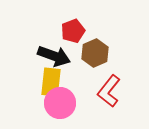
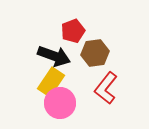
brown hexagon: rotated 16 degrees clockwise
yellow rectangle: rotated 28 degrees clockwise
red L-shape: moved 3 px left, 3 px up
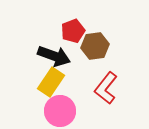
brown hexagon: moved 7 px up
pink circle: moved 8 px down
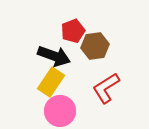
red L-shape: rotated 20 degrees clockwise
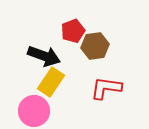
black arrow: moved 10 px left
red L-shape: rotated 40 degrees clockwise
pink circle: moved 26 px left
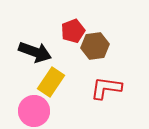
black arrow: moved 9 px left, 4 px up
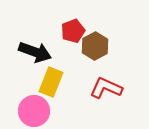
brown hexagon: rotated 20 degrees counterclockwise
yellow rectangle: rotated 12 degrees counterclockwise
red L-shape: rotated 16 degrees clockwise
